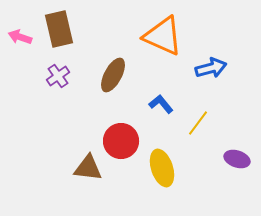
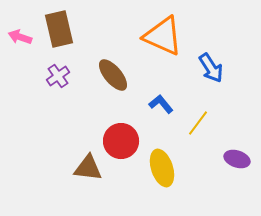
blue arrow: rotated 72 degrees clockwise
brown ellipse: rotated 68 degrees counterclockwise
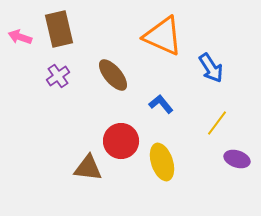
yellow line: moved 19 px right
yellow ellipse: moved 6 px up
